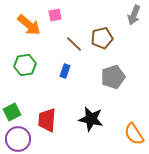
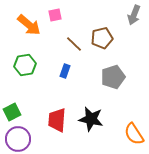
red trapezoid: moved 10 px right
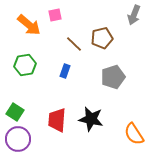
green square: moved 3 px right; rotated 30 degrees counterclockwise
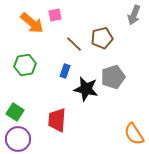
orange arrow: moved 3 px right, 2 px up
black star: moved 5 px left, 30 px up
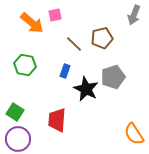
green hexagon: rotated 20 degrees clockwise
black star: rotated 15 degrees clockwise
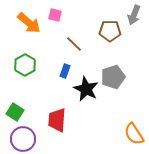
pink square: rotated 24 degrees clockwise
orange arrow: moved 3 px left
brown pentagon: moved 8 px right, 7 px up; rotated 15 degrees clockwise
green hexagon: rotated 20 degrees clockwise
purple circle: moved 5 px right
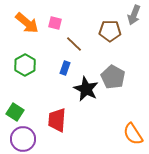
pink square: moved 8 px down
orange arrow: moved 2 px left
blue rectangle: moved 3 px up
gray pentagon: rotated 25 degrees counterclockwise
orange semicircle: moved 1 px left
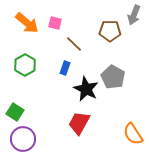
red trapezoid: moved 22 px right, 3 px down; rotated 25 degrees clockwise
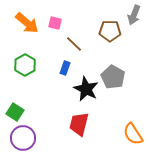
red trapezoid: moved 1 px down; rotated 15 degrees counterclockwise
purple circle: moved 1 px up
